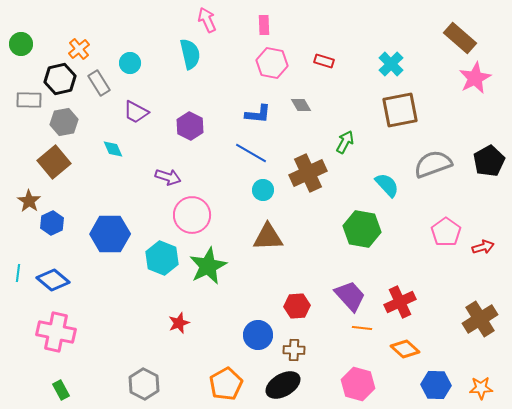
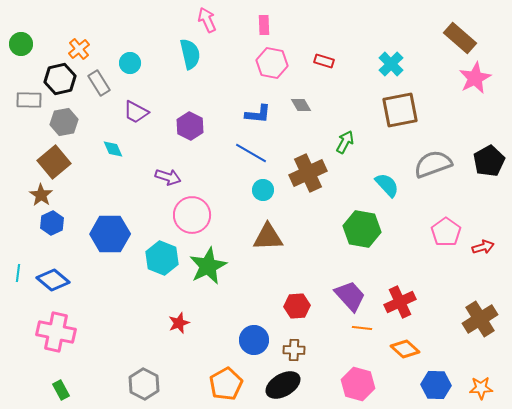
brown star at (29, 201): moved 12 px right, 6 px up
blue circle at (258, 335): moved 4 px left, 5 px down
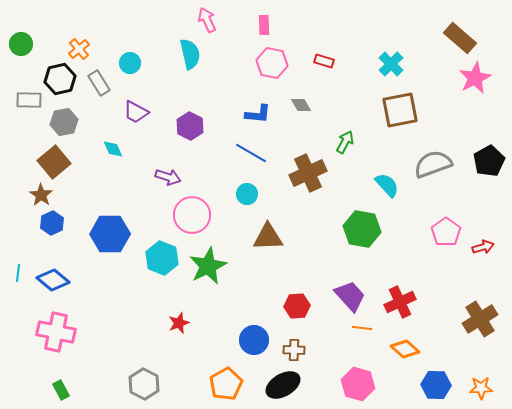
cyan circle at (263, 190): moved 16 px left, 4 px down
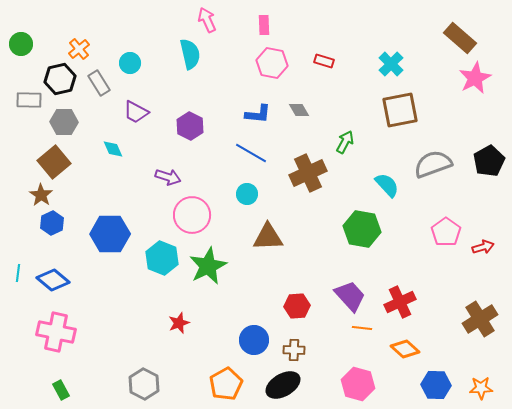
gray diamond at (301, 105): moved 2 px left, 5 px down
gray hexagon at (64, 122): rotated 12 degrees clockwise
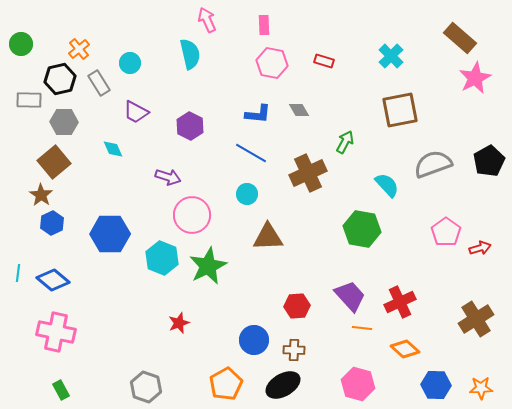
cyan cross at (391, 64): moved 8 px up
red arrow at (483, 247): moved 3 px left, 1 px down
brown cross at (480, 319): moved 4 px left
gray hexagon at (144, 384): moved 2 px right, 3 px down; rotated 8 degrees counterclockwise
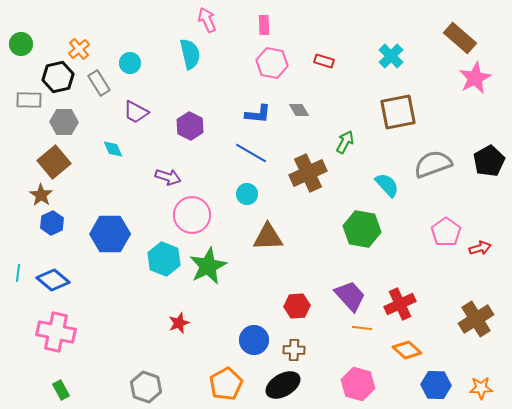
black hexagon at (60, 79): moved 2 px left, 2 px up
brown square at (400, 110): moved 2 px left, 2 px down
cyan hexagon at (162, 258): moved 2 px right, 1 px down
red cross at (400, 302): moved 2 px down
orange diamond at (405, 349): moved 2 px right, 1 px down
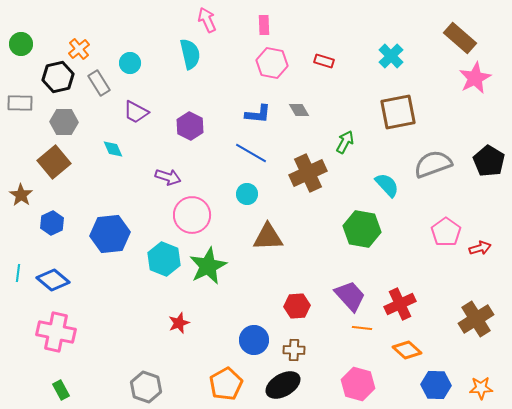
gray rectangle at (29, 100): moved 9 px left, 3 px down
black pentagon at (489, 161): rotated 12 degrees counterclockwise
brown star at (41, 195): moved 20 px left
blue hexagon at (110, 234): rotated 6 degrees counterclockwise
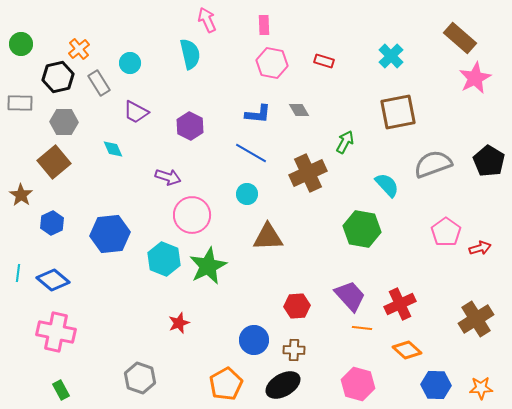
gray hexagon at (146, 387): moved 6 px left, 9 px up
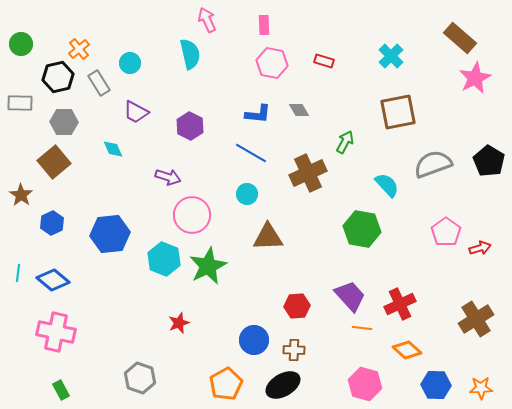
pink hexagon at (358, 384): moved 7 px right
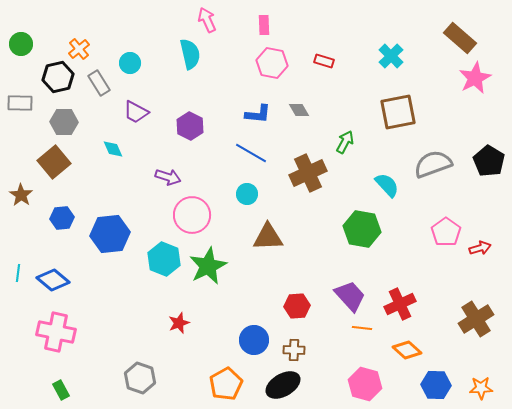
blue hexagon at (52, 223): moved 10 px right, 5 px up; rotated 20 degrees clockwise
